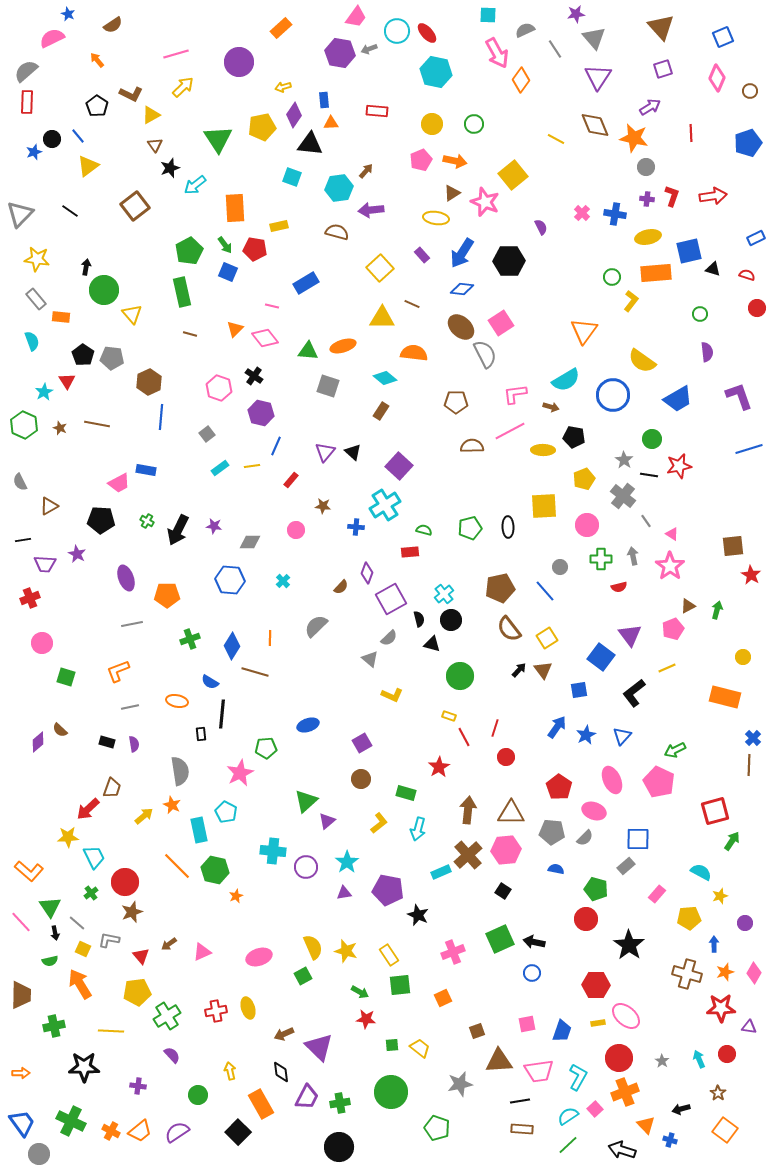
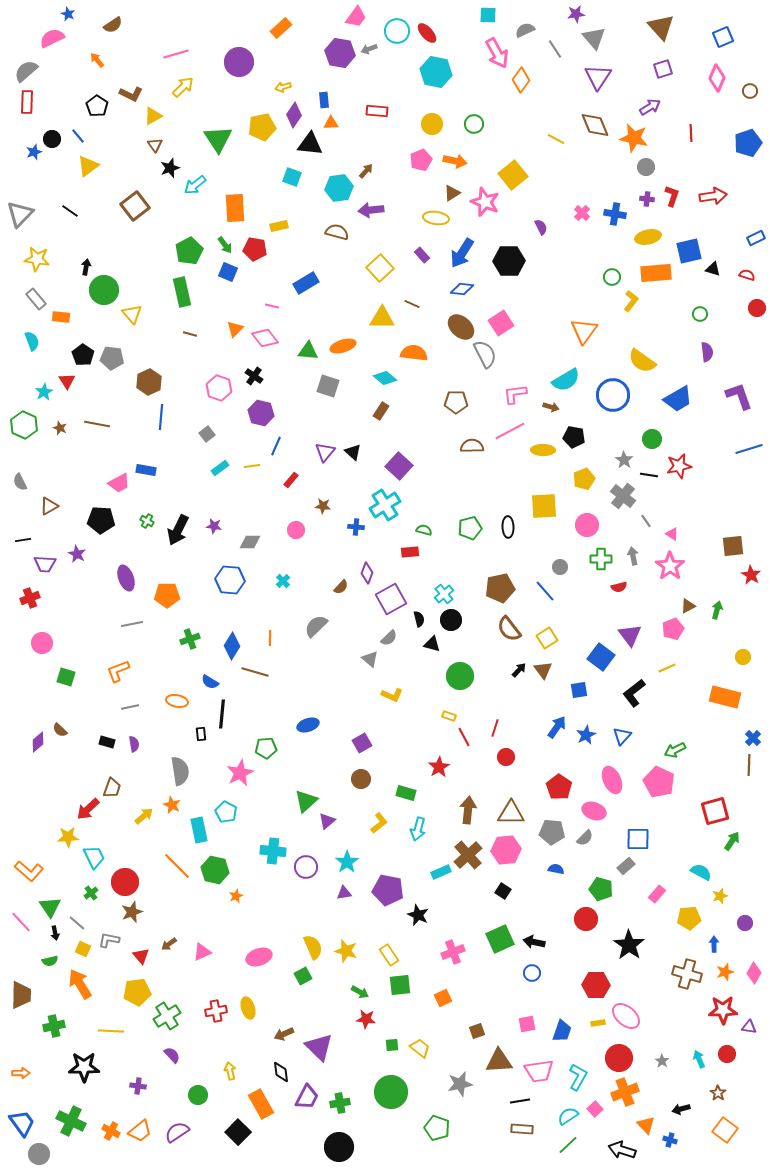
yellow triangle at (151, 115): moved 2 px right, 1 px down
green pentagon at (596, 889): moved 5 px right
red star at (721, 1008): moved 2 px right, 2 px down
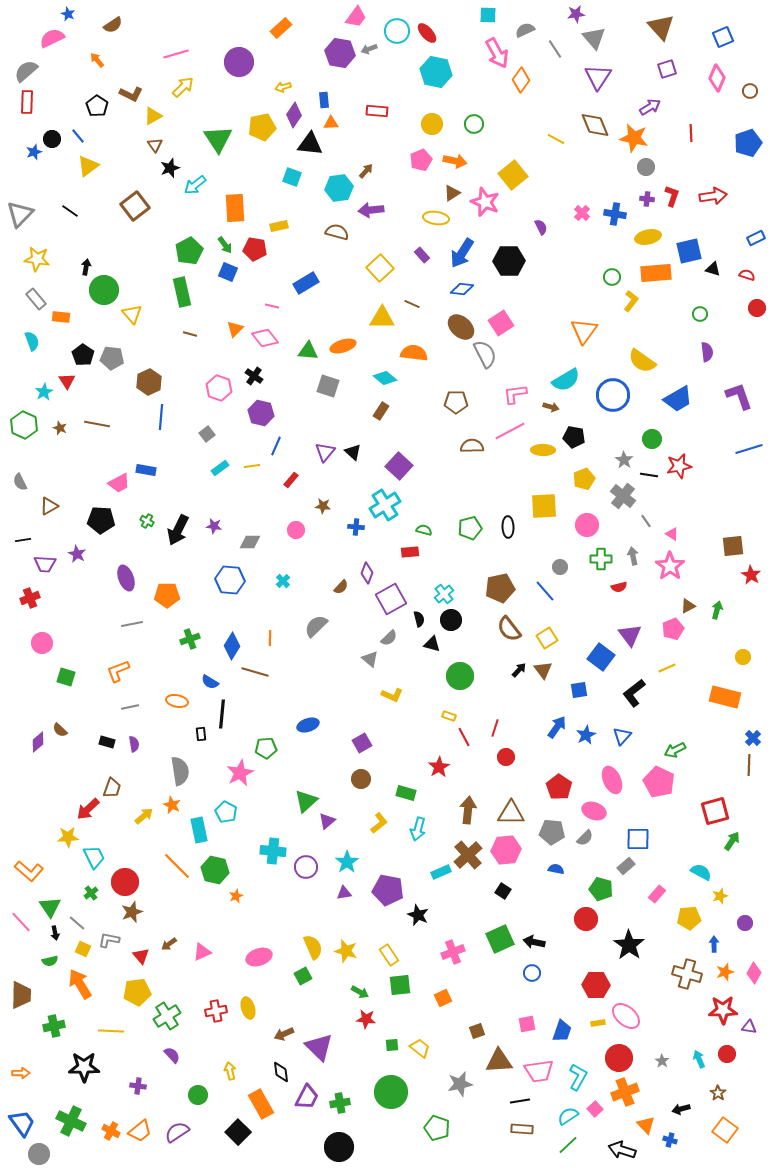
purple square at (663, 69): moved 4 px right
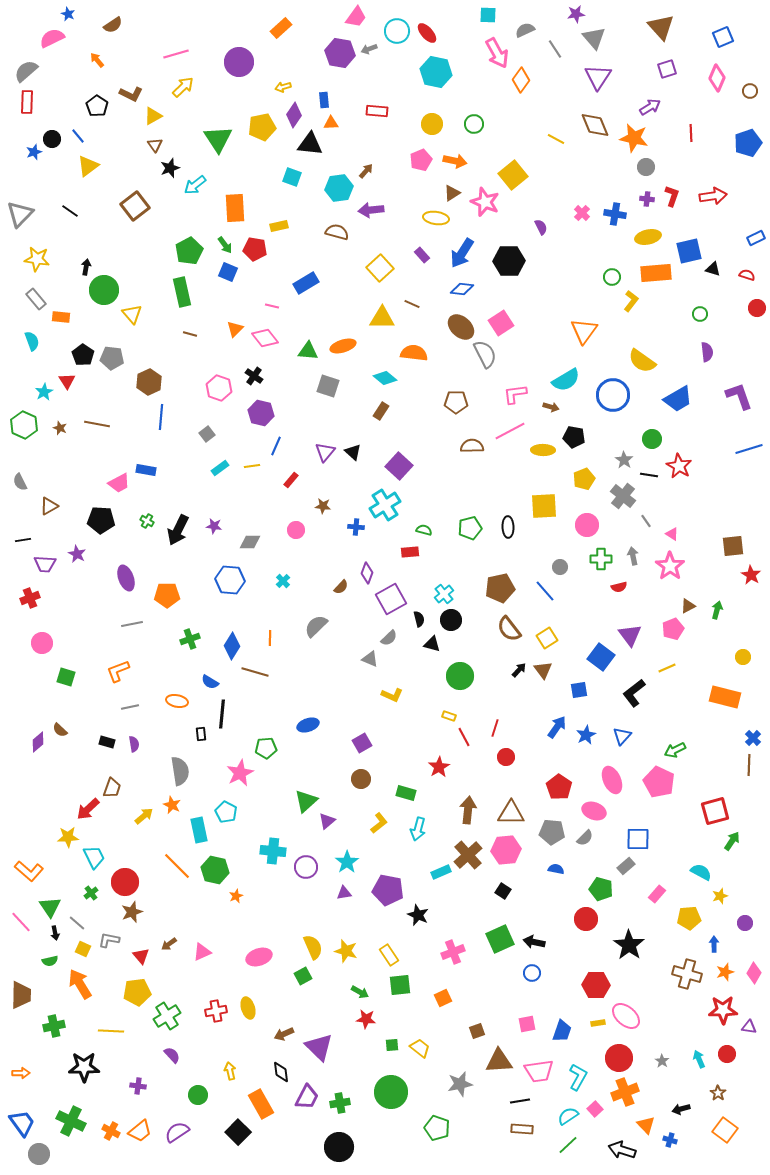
red star at (679, 466): rotated 30 degrees counterclockwise
gray triangle at (370, 659): rotated 18 degrees counterclockwise
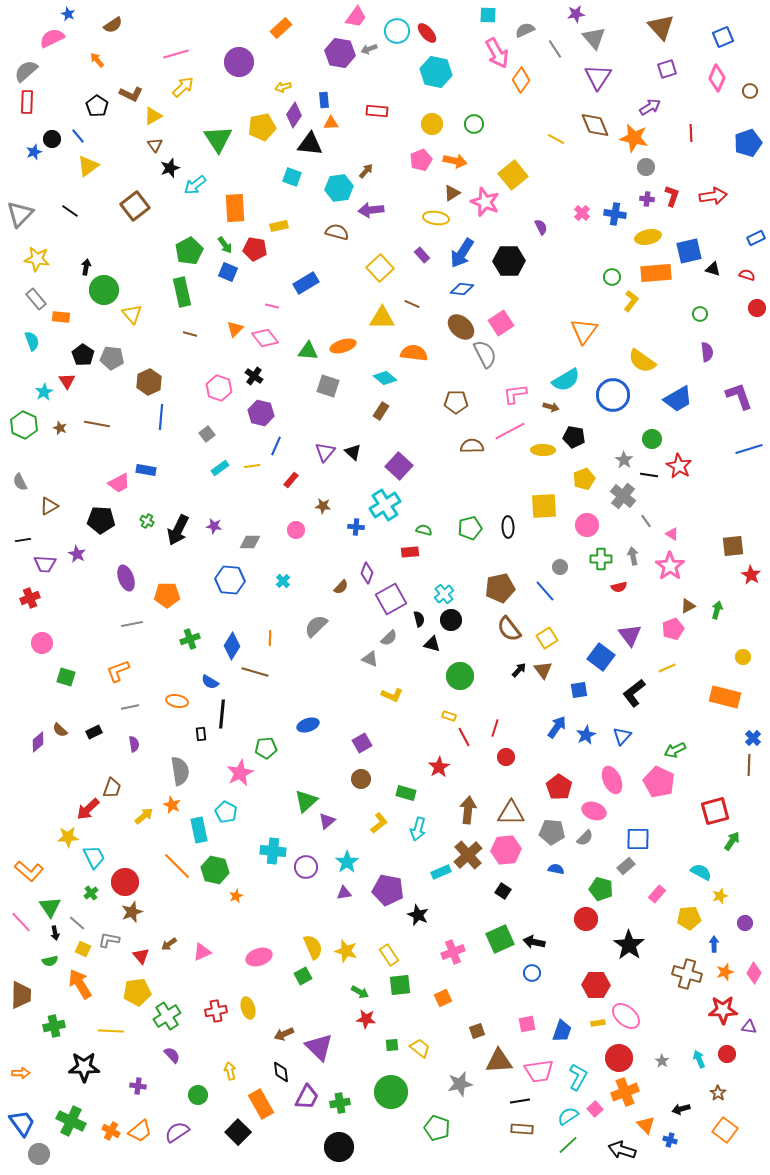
black rectangle at (107, 742): moved 13 px left, 10 px up; rotated 42 degrees counterclockwise
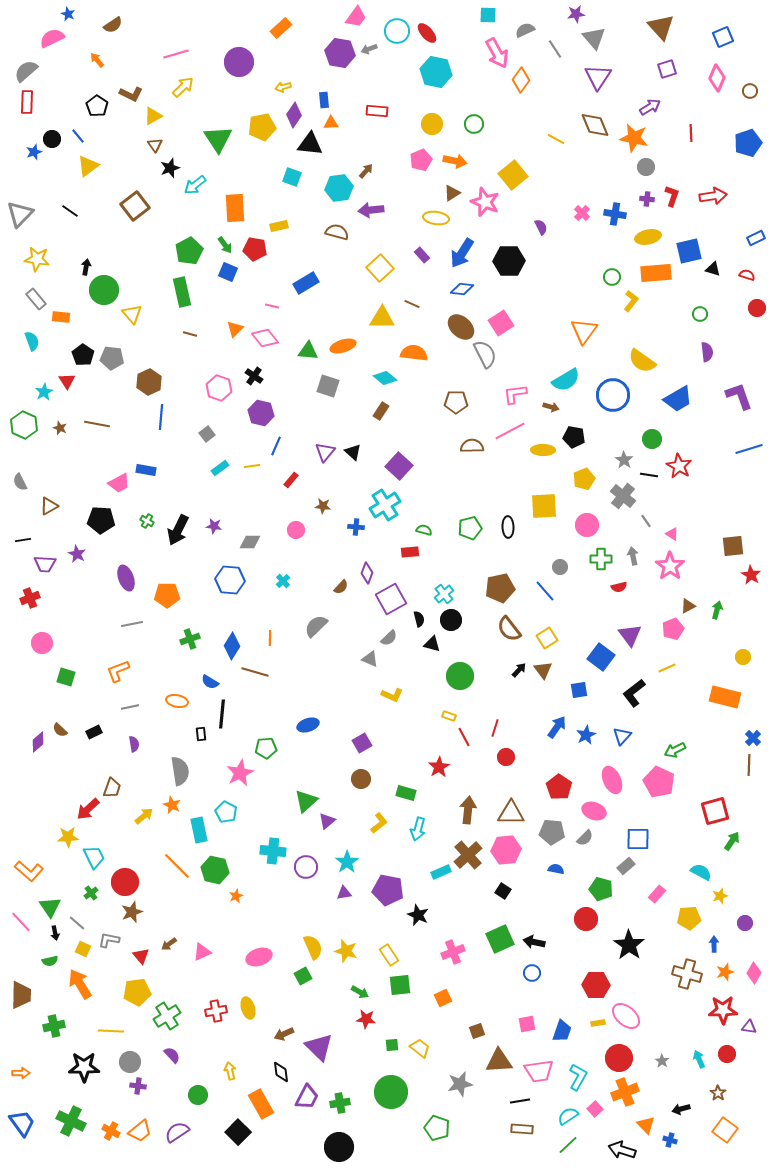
gray circle at (39, 1154): moved 91 px right, 92 px up
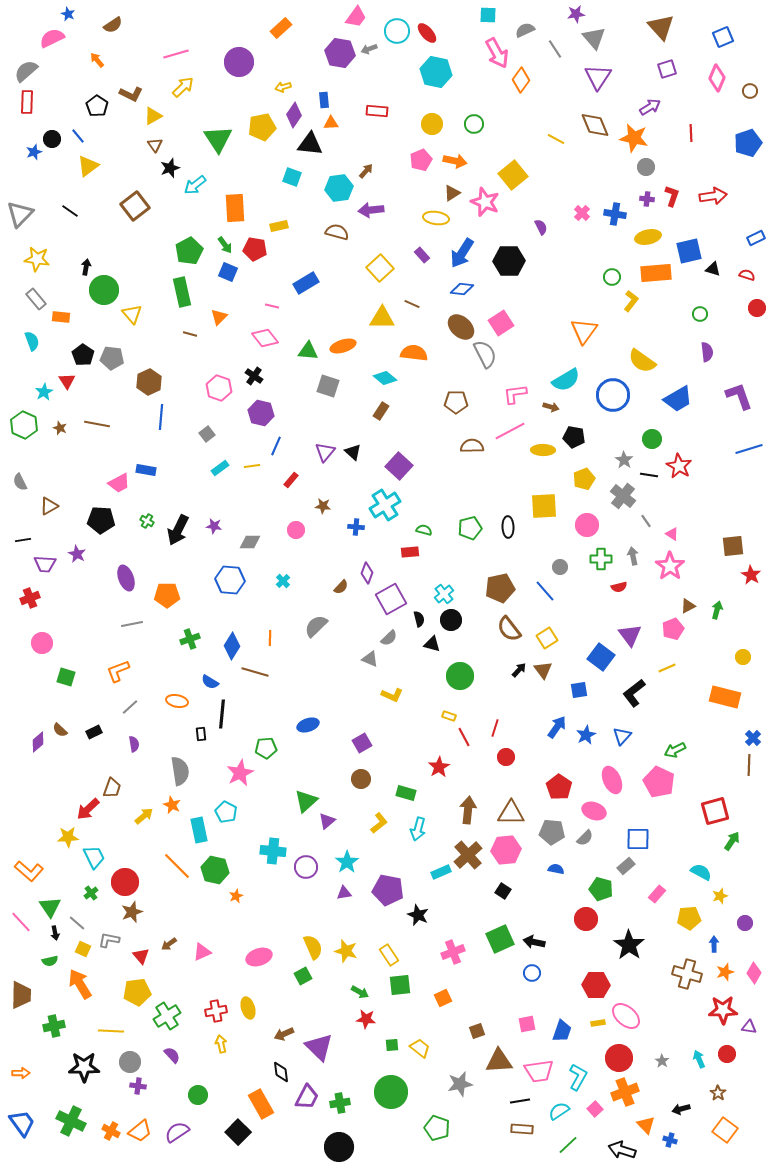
orange triangle at (235, 329): moved 16 px left, 12 px up
gray line at (130, 707): rotated 30 degrees counterclockwise
yellow arrow at (230, 1071): moved 9 px left, 27 px up
cyan semicircle at (568, 1116): moved 9 px left, 5 px up
